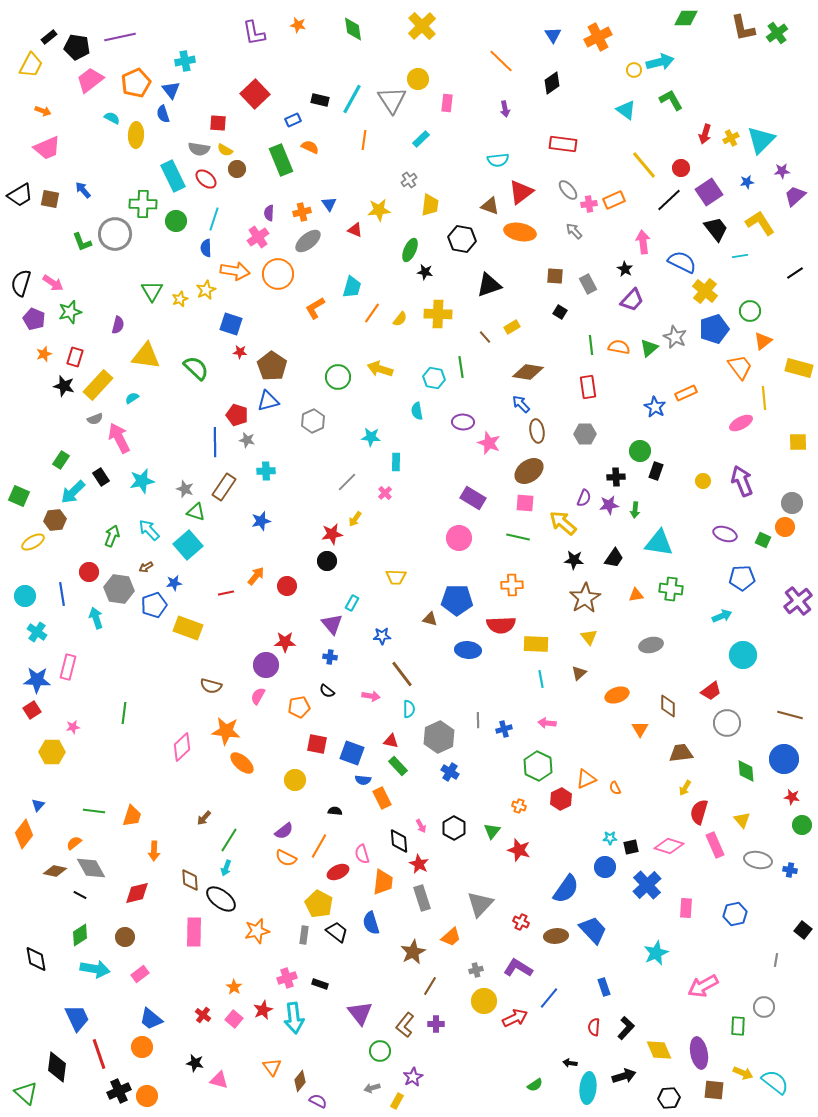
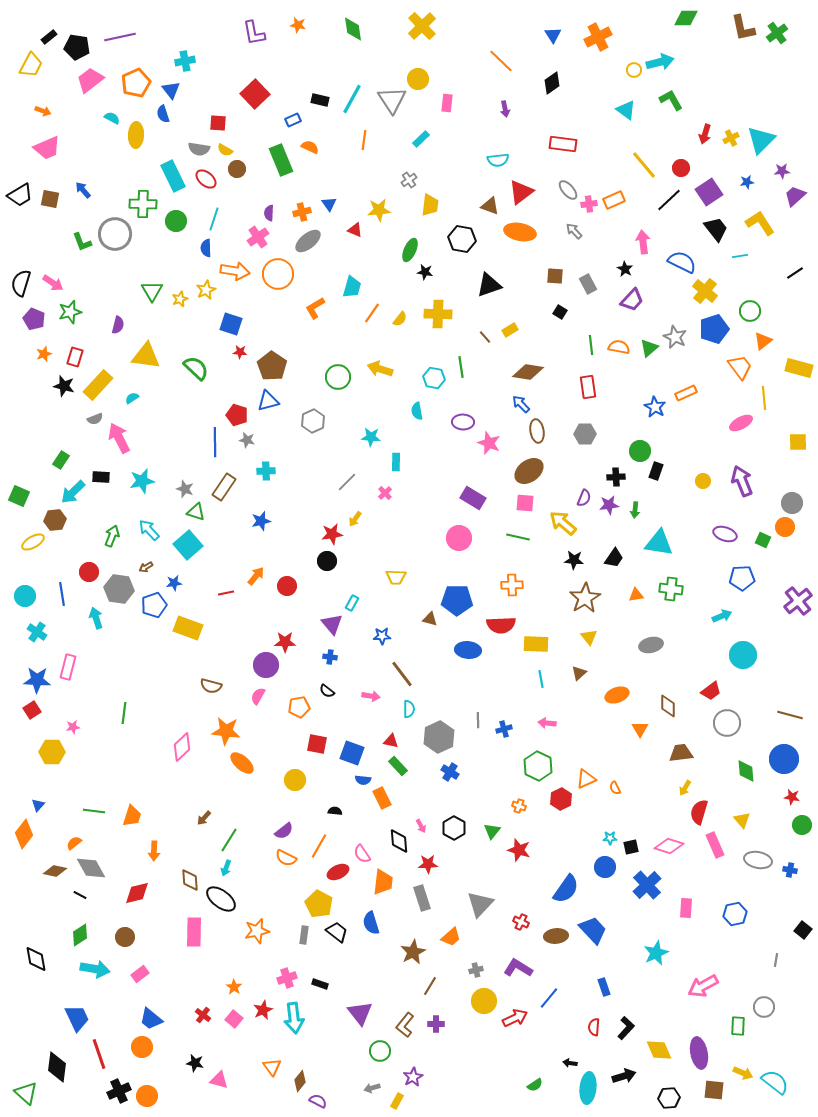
yellow rectangle at (512, 327): moved 2 px left, 3 px down
black rectangle at (101, 477): rotated 54 degrees counterclockwise
pink semicircle at (362, 854): rotated 18 degrees counterclockwise
red star at (419, 864): moved 9 px right; rotated 30 degrees counterclockwise
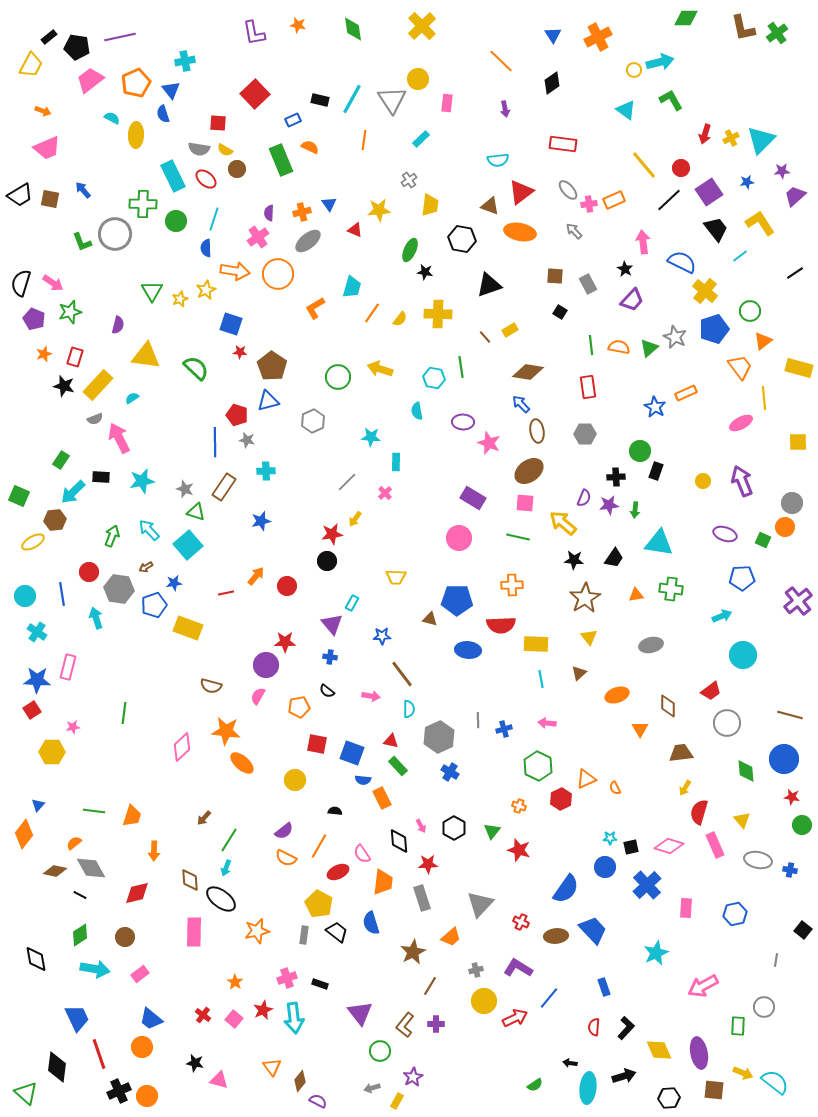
cyan line at (740, 256): rotated 28 degrees counterclockwise
orange star at (234, 987): moved 1 px right, 5 px up
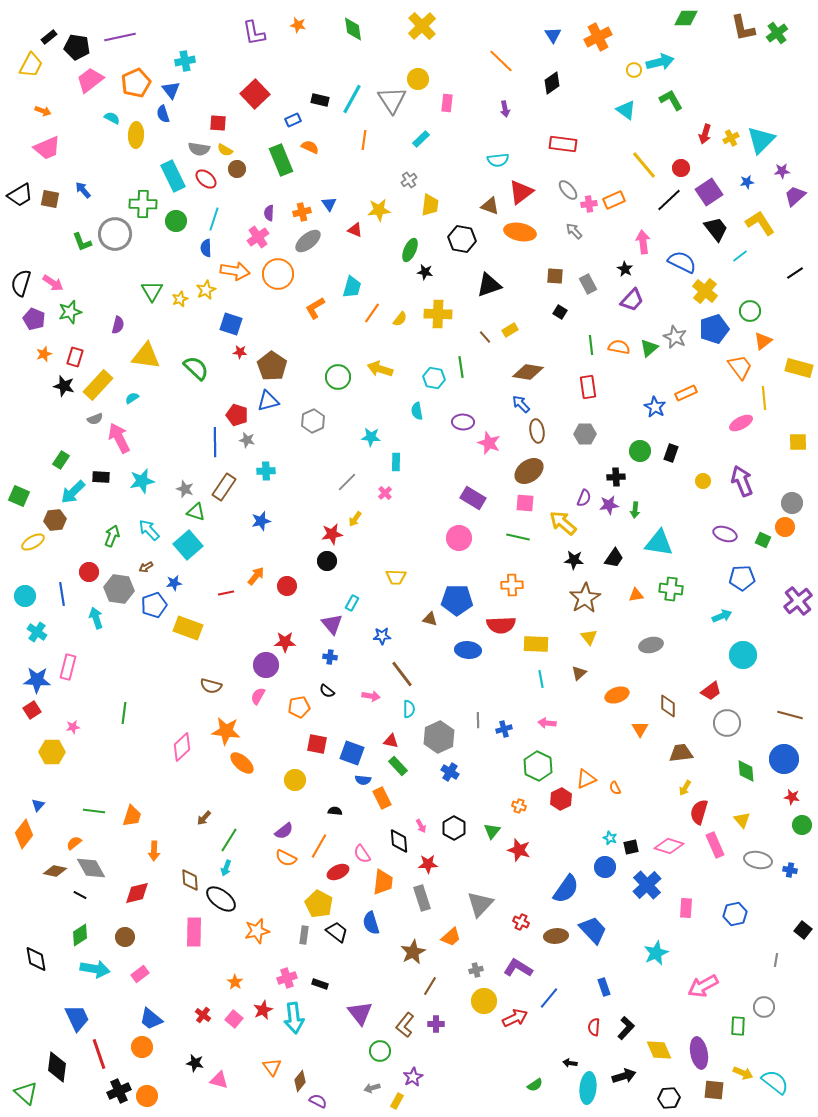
black rectangle at (656, 471): moved 15 px right, 18 px up
cyan star at (610, 838): rotated 24 degrees clockwise
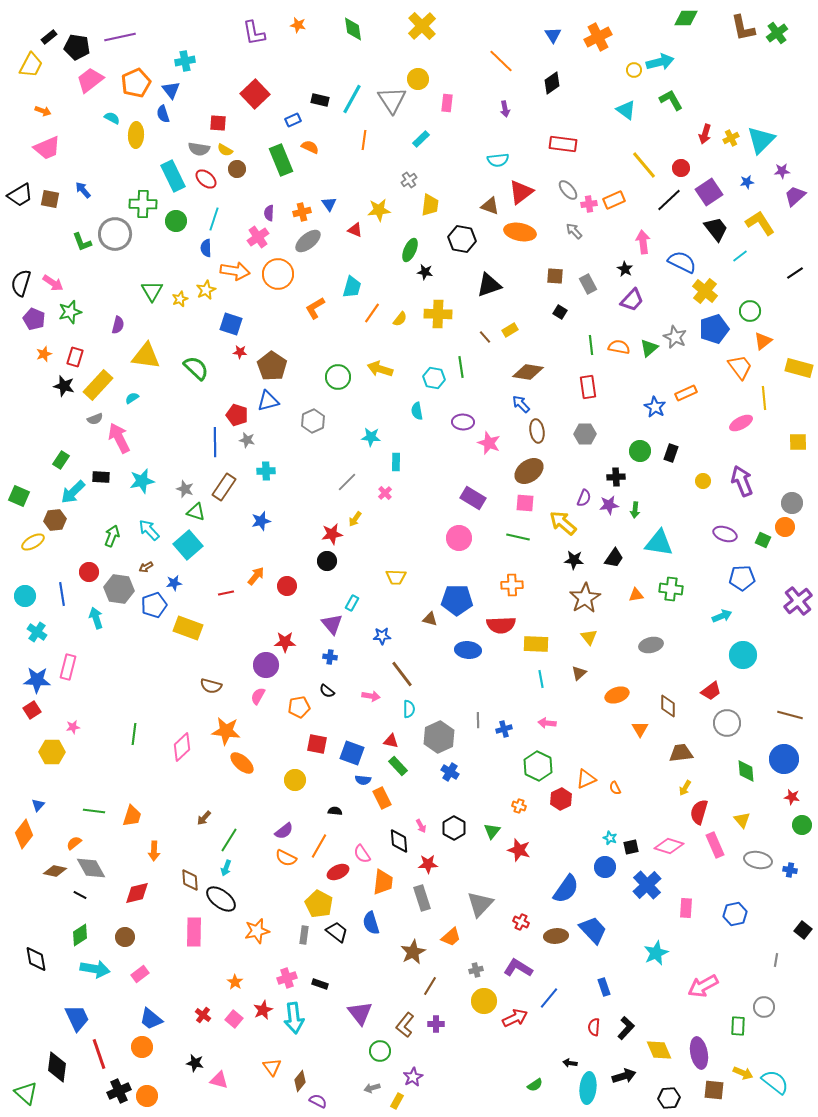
green line at (124, 713): moved 10 px right, 21 px down
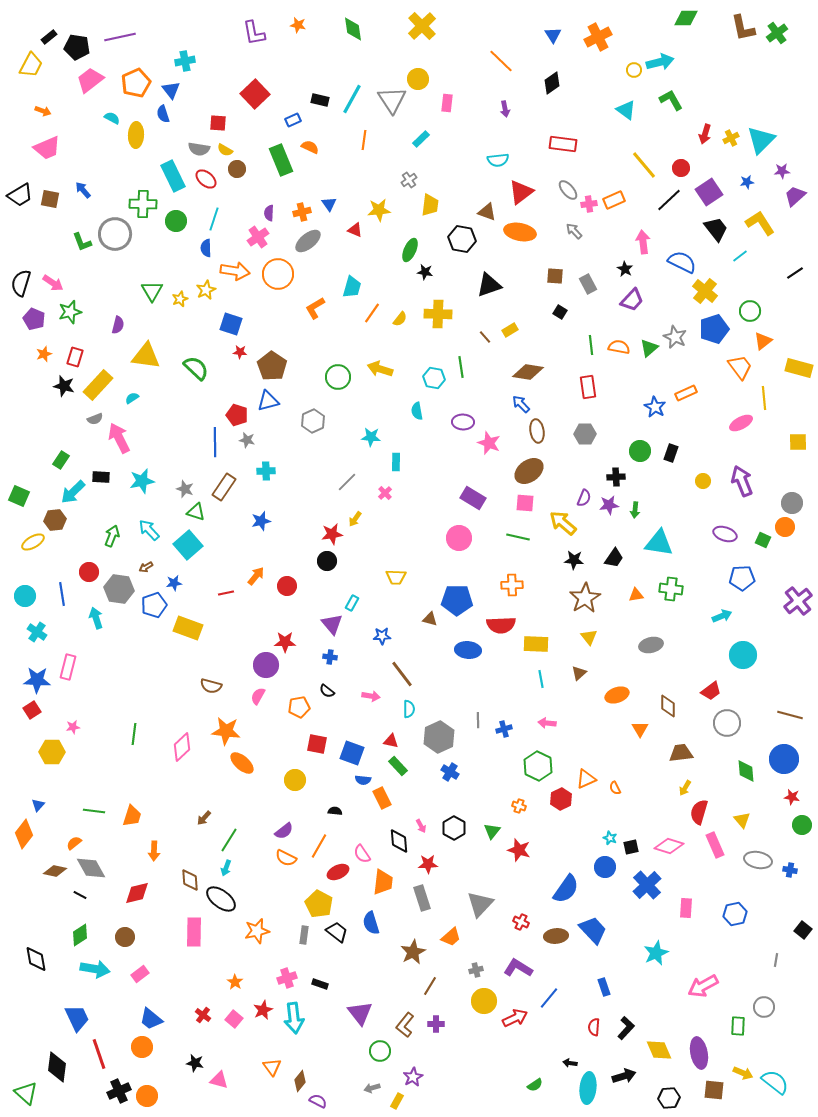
brown triangle at (490, 206): moved 3 px left, 6 px down
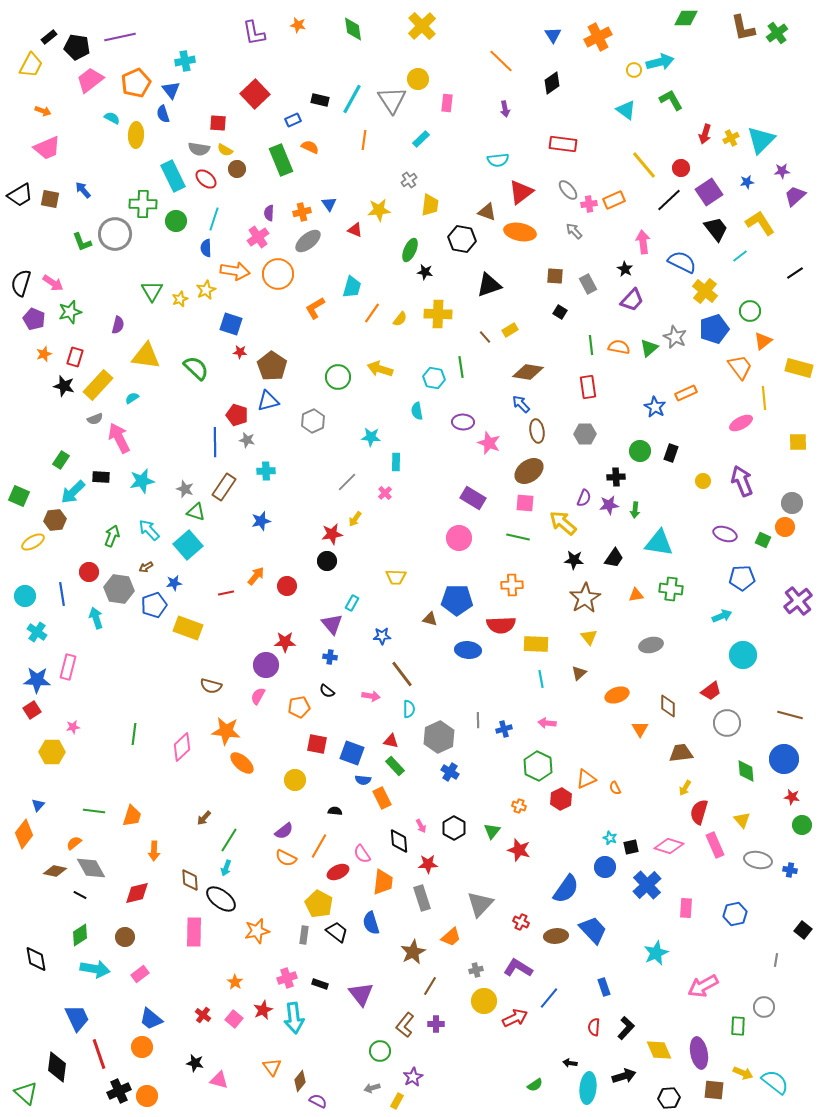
green rectangle at (398, 766): moved 3 px left
purple triangle at (360, 1013): moved 1 px right, 19 px up
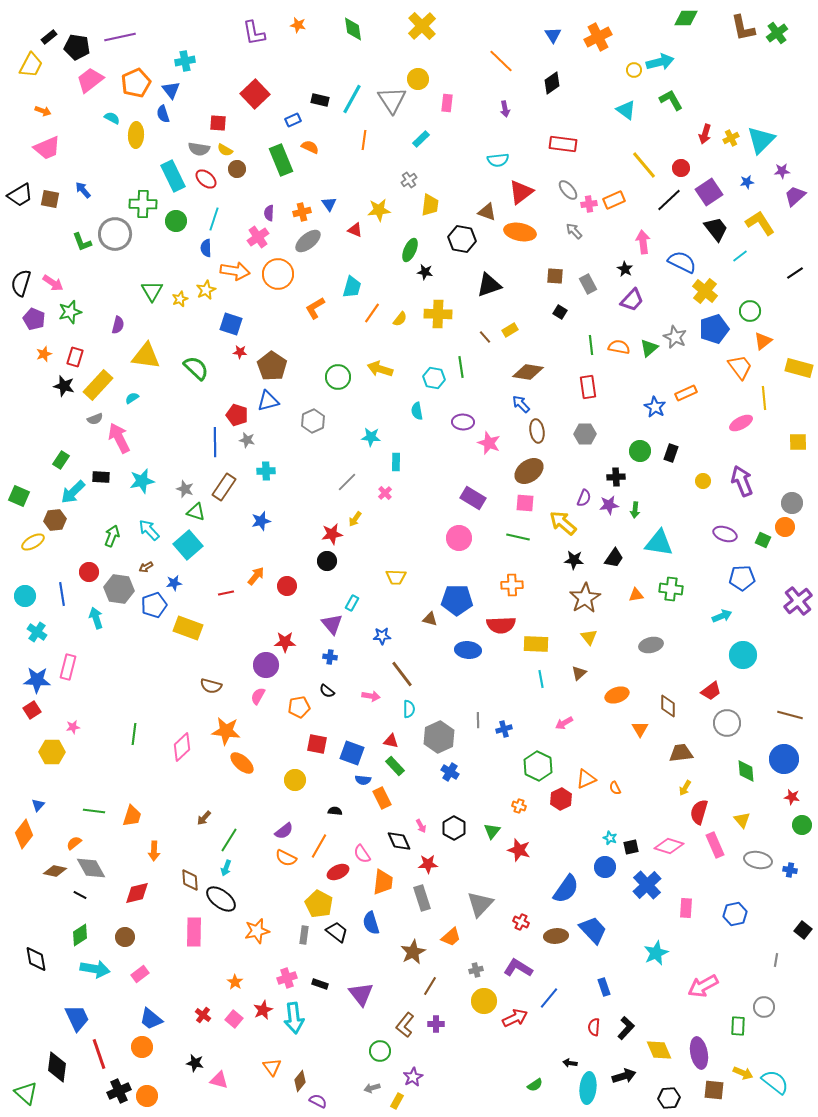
pink arrow at (547, 723): moved 17 px right; rotated 36 degrees counterclockwise
black diamond at (399, 841): rotated 20 degrees counterclockwise
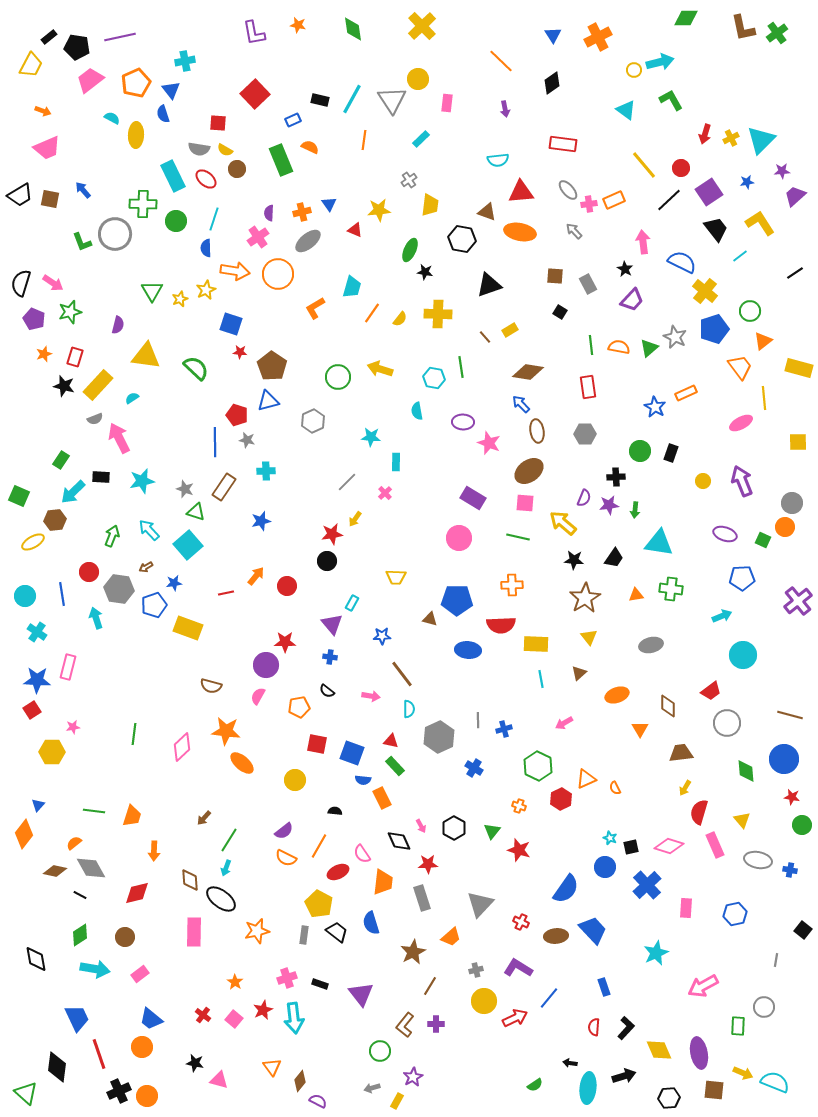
red triangle at (521, 192): rotated 32 degrees clockwise
blue cross at (450, 772): moved 24 px right, 4 px up
cyan semicircle at (775, 1082): rotated 16 degrees counterclockwise
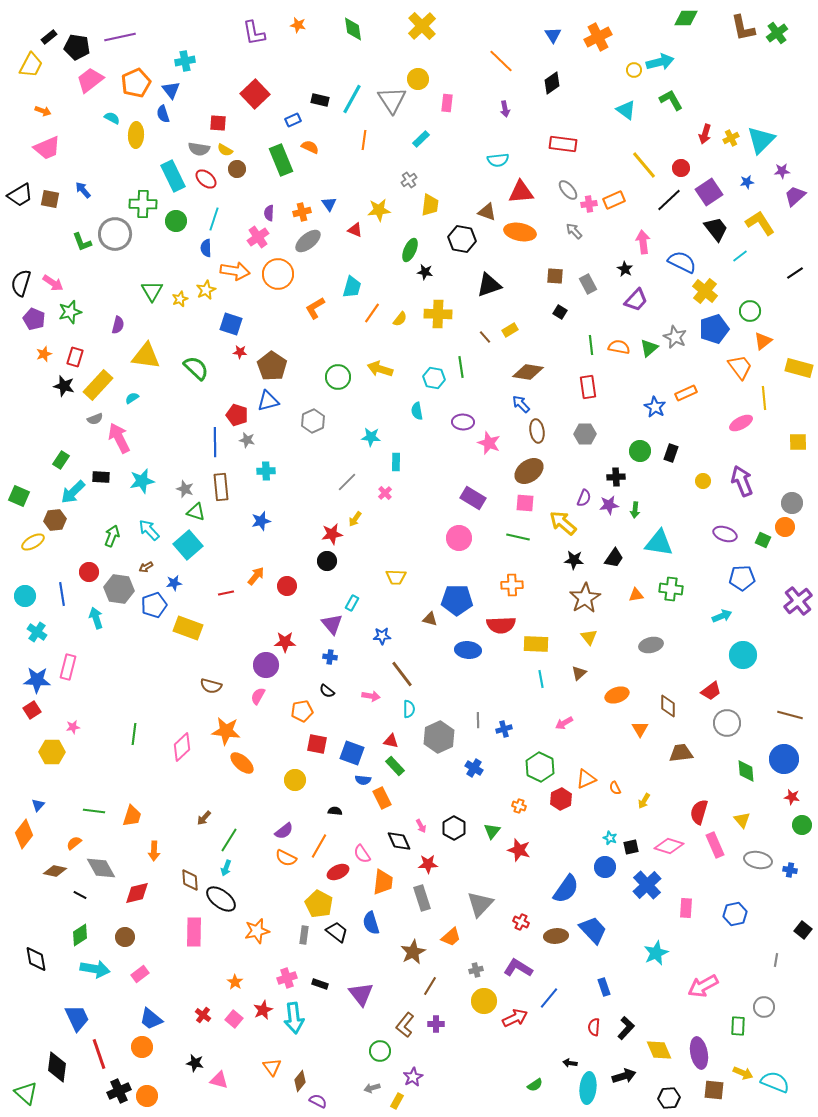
purple trapezoid at (632, 300): moved 4 px right
brown rectangle at (224, 487): moved 3 px left; rotated 40 degrees counterclockwise
orange pentagon at (299, 707): moved 3 px right, 4 px down
green hexagon at (538, 766): moved 2 px right, 1 px down
yellow arrow at (685, 788): moved 41 px left, 13 px down
gray diamond at (91, 868): moved 10 px right
